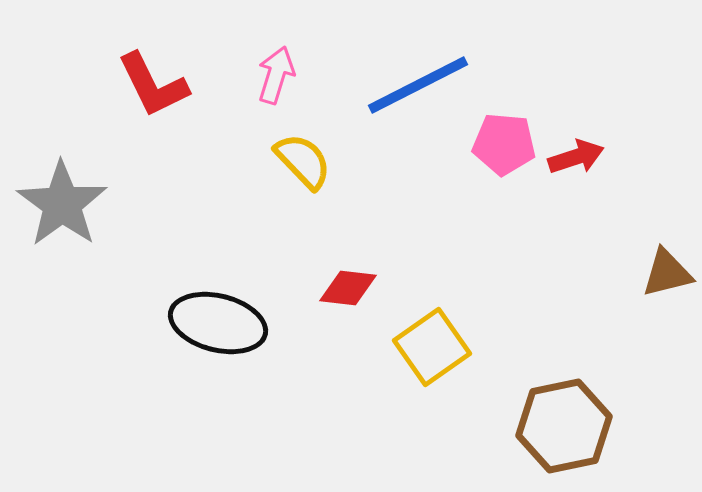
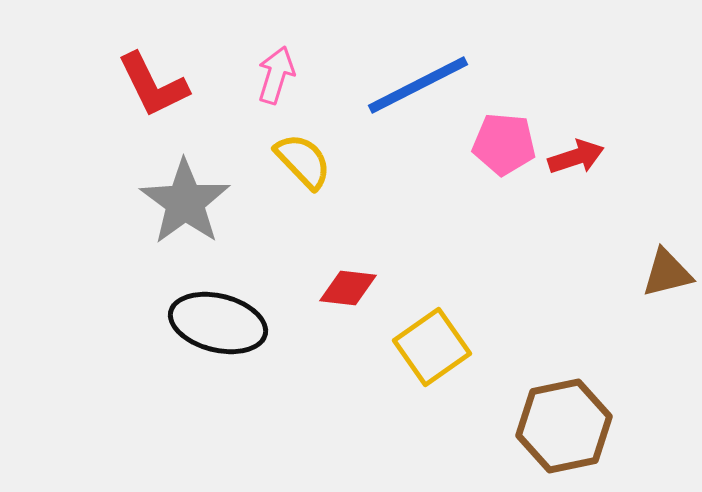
gray star: moved 123 px right, 2 px up
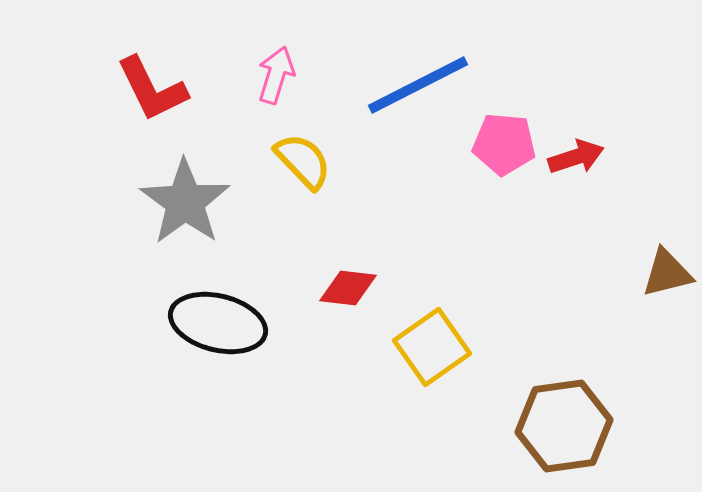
red L-shape: moved 1 px left, 4 px down
brown hexagon: rotated 4 degrees clockwise
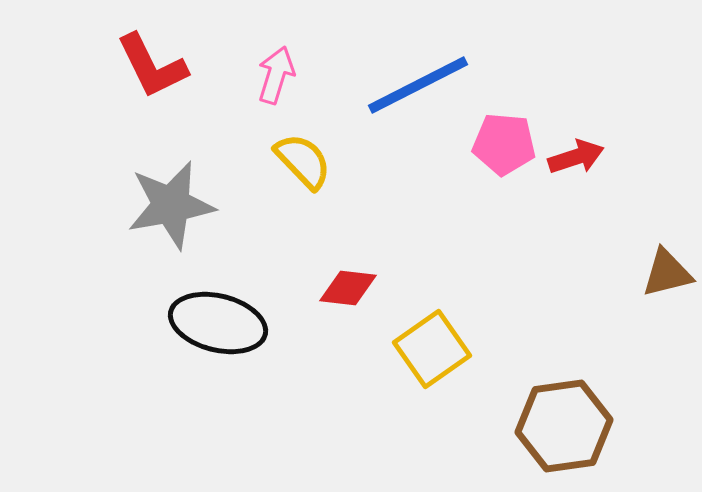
red L-shape: moved 23 px up
gray star: moved 14 px left, 3 px down; rotated 26 degrees clockwise
yellow square: moved 2 px down
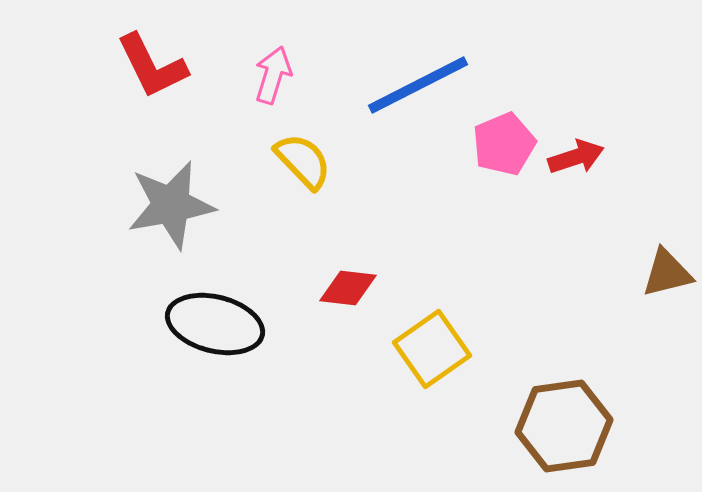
pink arrow: moved 3 px left
pink pentagon: rotated 28 degrees counterclockwise
black ellipse: moved 3 px left, 1 px down
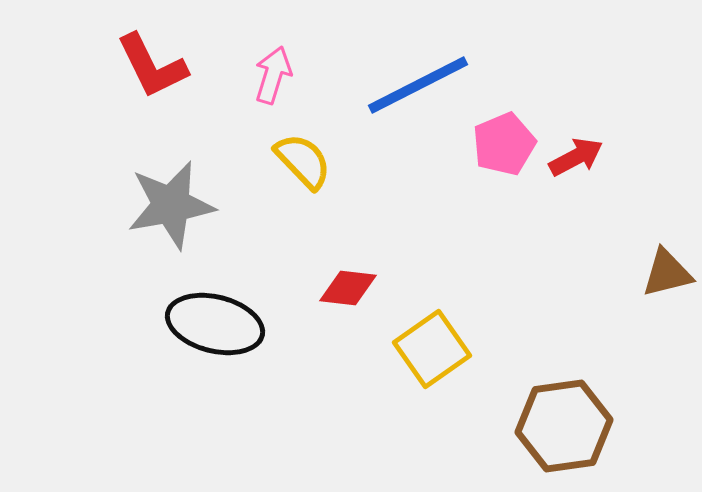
red arrow: rotated 10 degrees counterclockwise
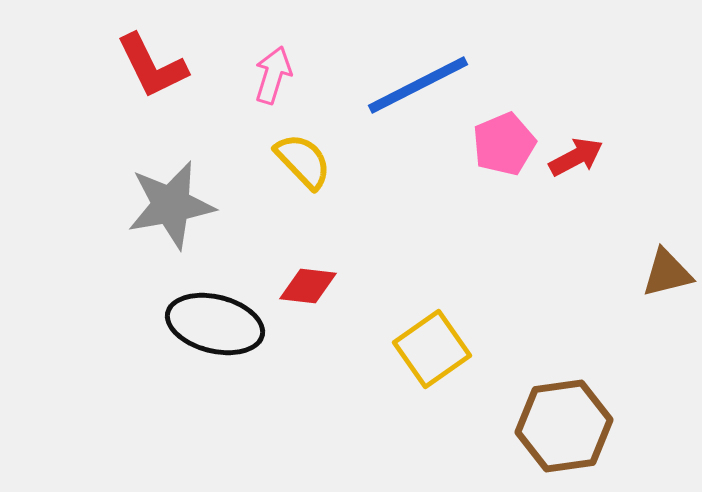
red diamond: moved 40 px left, 2 px up
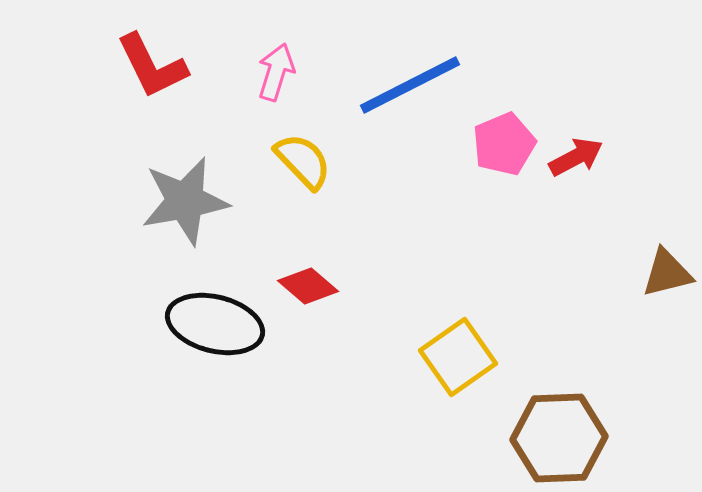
pink arrow: moved 3 px right, 3 px up
blue line: moved 8 px left
gray star: moved 14 px right, 4 px up
red diamond: rotated 34 degrees clockwise
yellow square: moved 26 px right, 8 px down
brown hexagon: moved 5 px left, 12 px down; rotated 6 degrees clockwise
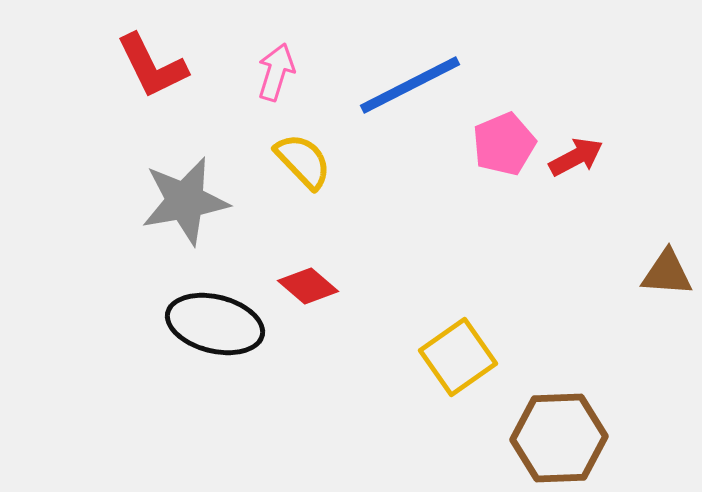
brown triangle: rotated 18 degrees clockwise
